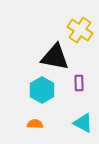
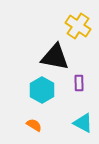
yellow cross: moved 2 px left, 4 px up
orange semicircle: moved 1 px left, 1 px down; rotated 28 degrees clockwise
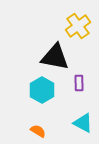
yellow cross: rotated 20 degrees clockwise
orange semicircle: moved 4 px right, 6 px down
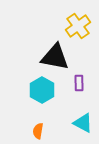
orange semicircle: rotated 112 degrees counterclockwise
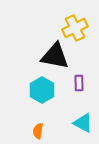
yellow cross: moved 3 px left, 2 px down; rotated 10 degrees clockwise
black triangle: moved 1 px up
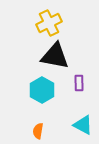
yellow cross: moved 26 px left, 5 px up
cyan triangle: moved 2 px down
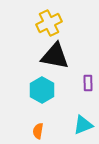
purple rectangle: moved 9 px right
cyan triangle: rotated 50 degrees counterclockwise
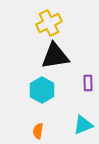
black triangle: rotated 20 degrees counterclockwise
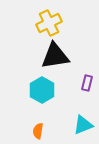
purple rectangle: moved 1 px left; rotated 14 degrees clockwise
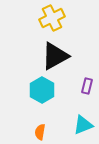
yellow cross: moved 3 px right, 5 px up
black triangle: rotated 20 degrees counterclockwise
purple rectangle: moved 3 px down
orange semicircle: moved 2 px right, 1 px down
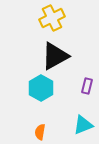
cyan hexagon: moved 1 px left, 2 px up
